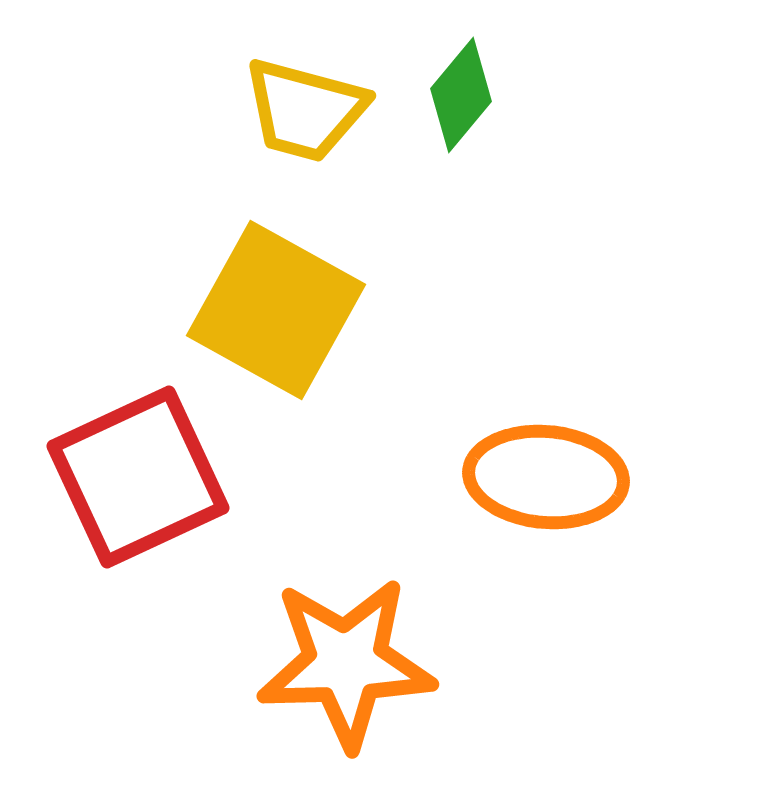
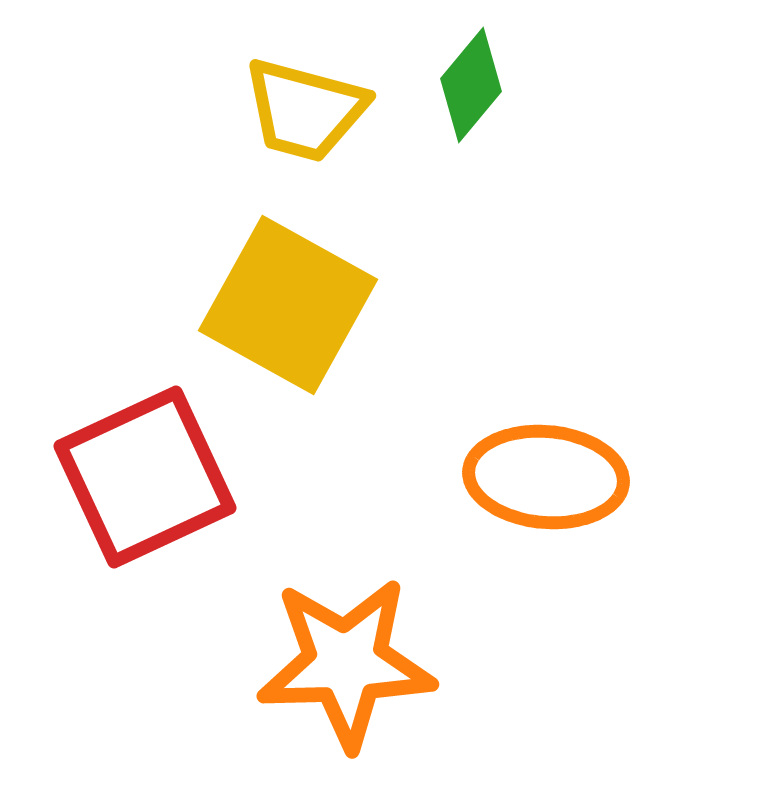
green diamond: moved 10 px right, 10 px up
yellow square: moved 12 px right, 5 px up
red square: moved 7 px right
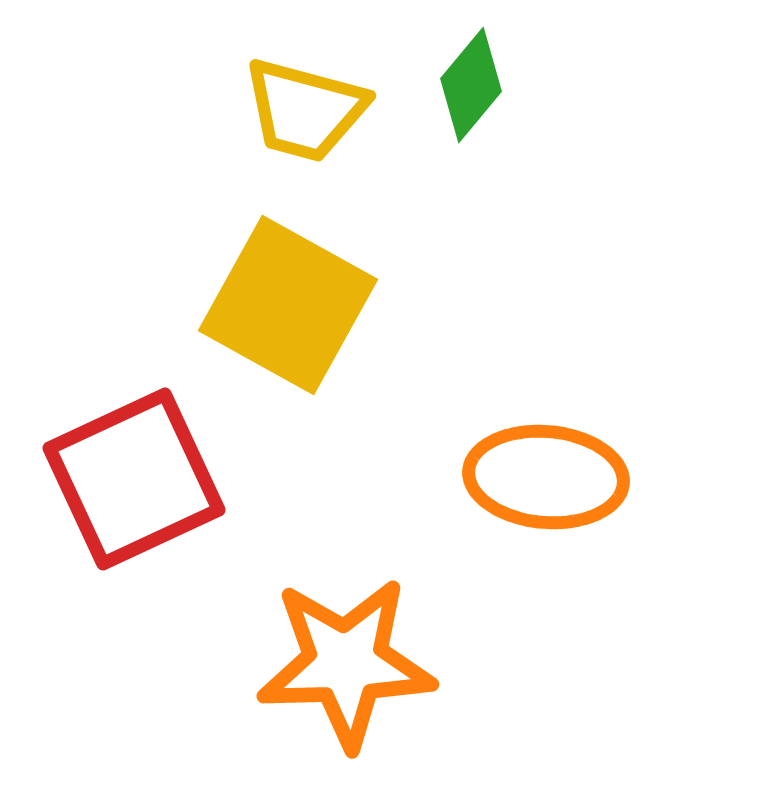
red square: moved 11 px left, 2 px down
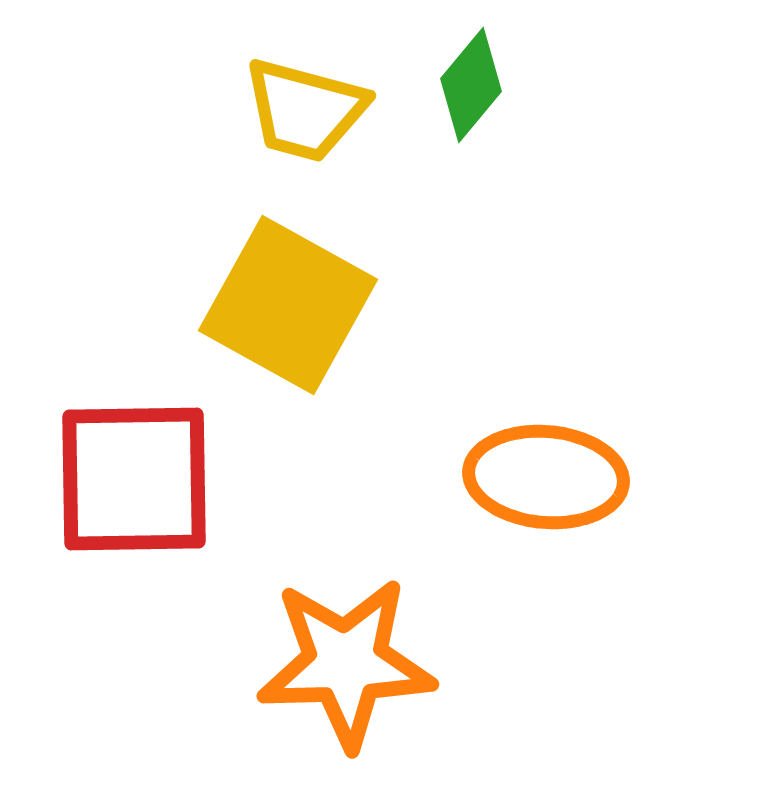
red square: rotated 24 degrees clockwise
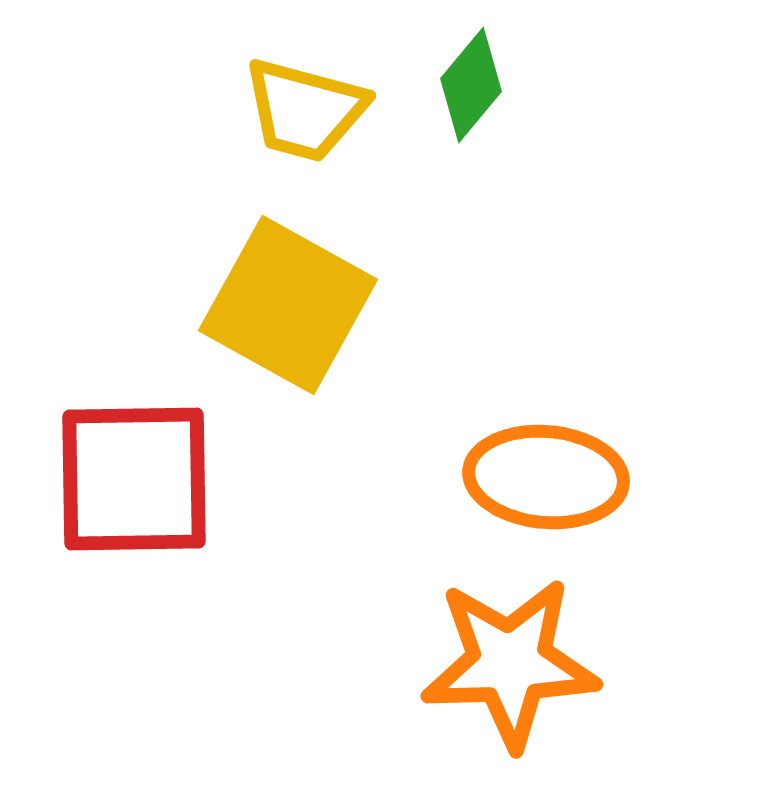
orange star: moved 164 px right
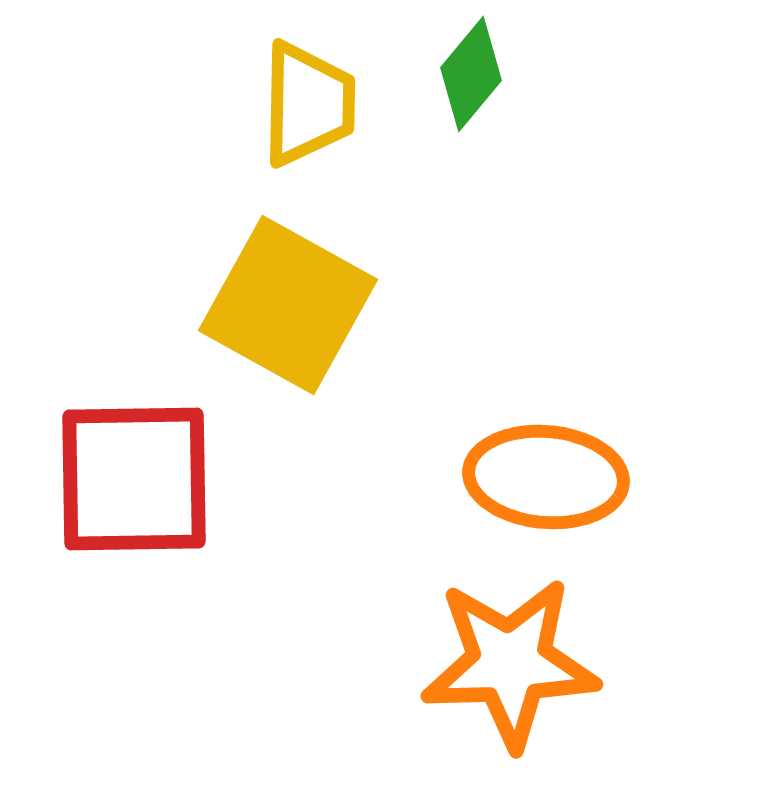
green diamond: moved 11 px up
yellow trapezoid: moved 3 px right, 6 px up; rotated 104 degrees counterclockwise
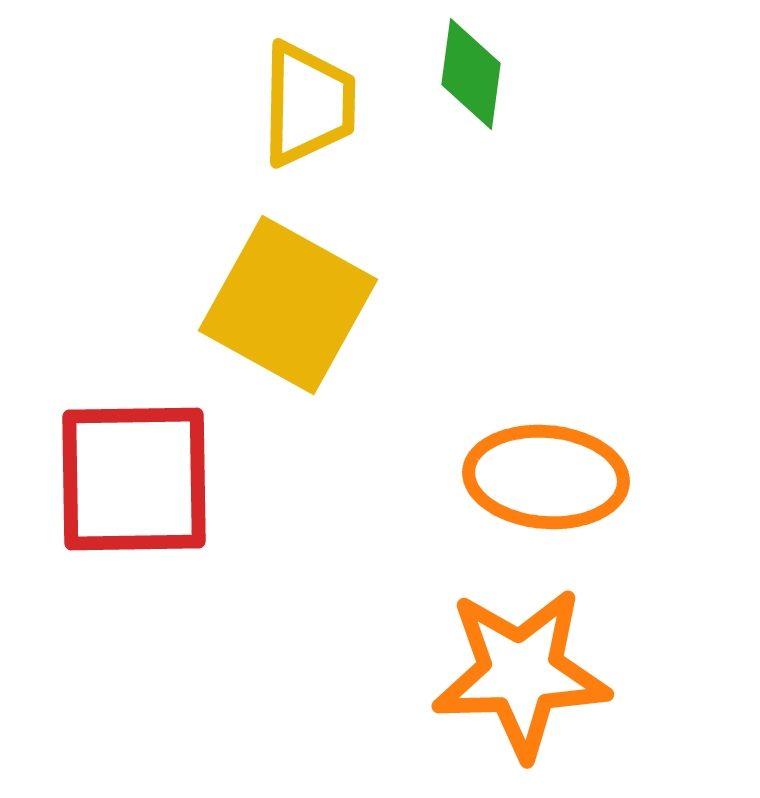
green diamond: rotated 32 degrees counterclockwise
orange star: moved 11 px right, 10 px down
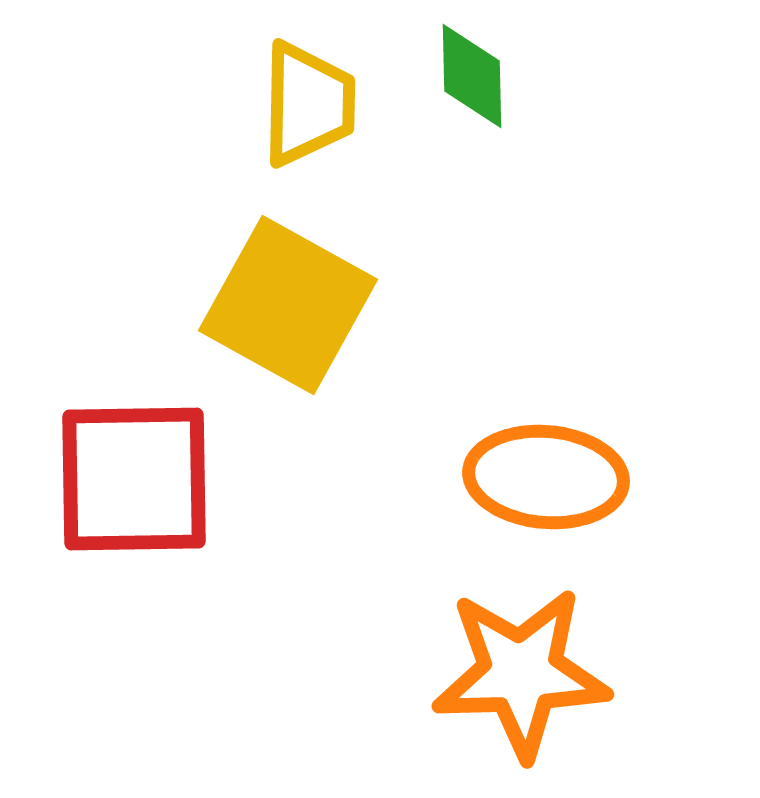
green diamond: moved 1 px right, 2 px down; rotated 9 degrees counterclockwise
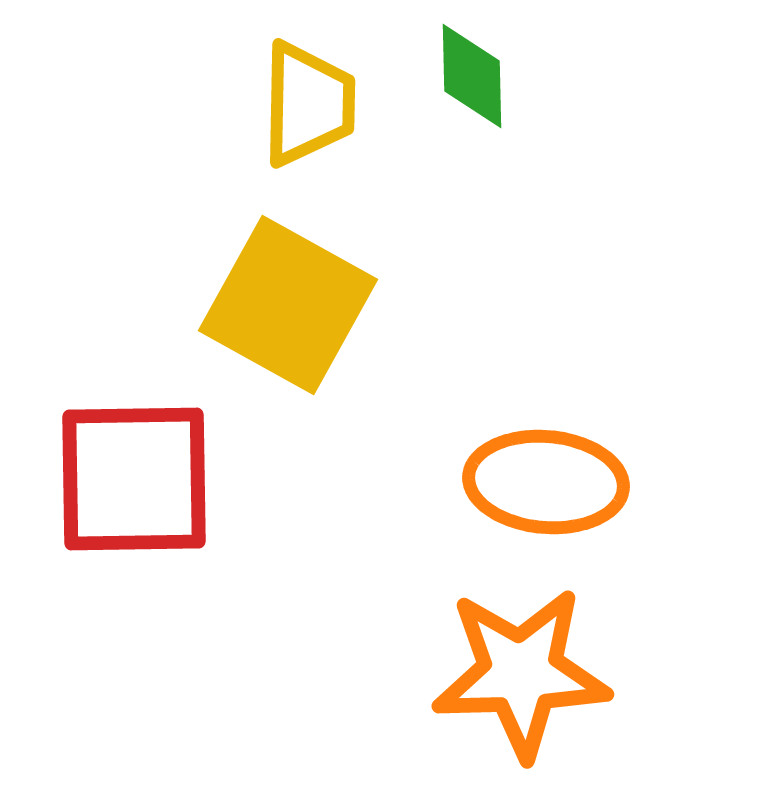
orange ellipse: moved 5 px down
